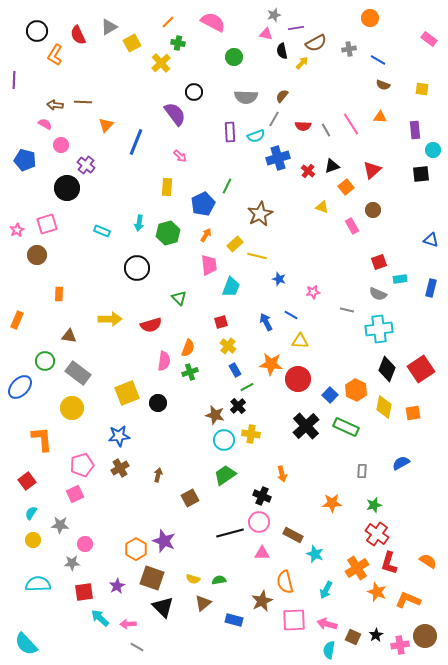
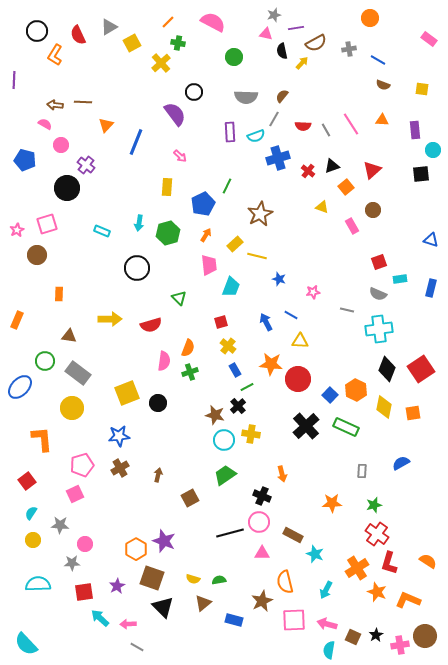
orange triangle at (380, 117): moved 2 px right, 3 px down
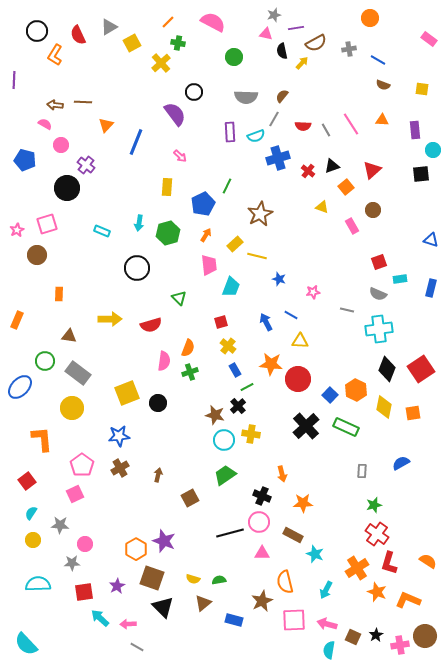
pink pentagon at (82, 465): rotated 20 degrees counterclockwise
orange star at (332, 503): moved 29 px left
